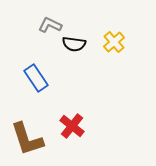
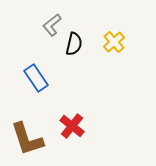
gray L-shape: moved 2 px right; rotated 65 degrees counterclockwise
black semicircle: rotated 85 degrees counterclockwise
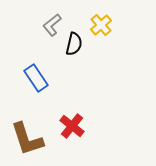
yellow cross: moved 13 px left, 17 px up
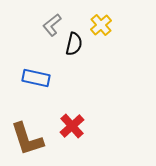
blue rectangle: rotated 44 degrees counterclockwise
red cross: rotated 10 degrees clockwise
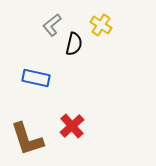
yellow cross: rotated 15 degrees counterclockwise
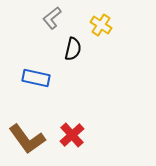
gray L-shape: moved 7 px up
black semicircle: moved 1 px left, 5 px down
red cross: moved 9 px down
brown L-shape: rotated 18 degrees counterclockwise
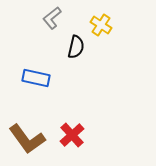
black semicircle: moved 3 px right, 2 px up
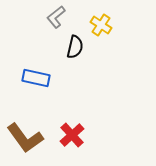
gray L-shape: moved 4 px right, 1 px up
black semicircle: moved 1 px left
brown L-shape: moved 2 px left, 1 px up
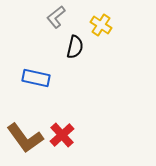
red cross: moved 10 px left
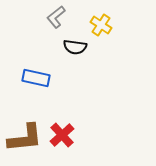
black semicircle: rotated 85 degrees clockwise
brown L-shape: rotated 60 degrees counterclockwise
